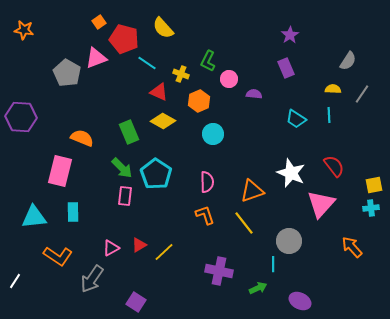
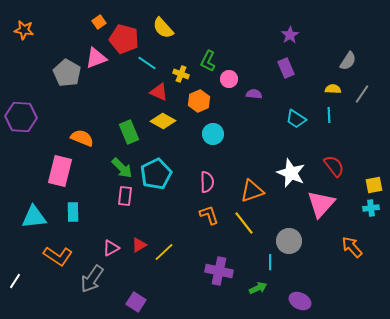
cyan pentagon at (156, 174): rotated 12 degrees clockwise
orange L-shape at (205, 215): moved 4 px right
cyan line at (273, 264): moved 3 px left, 2 px up
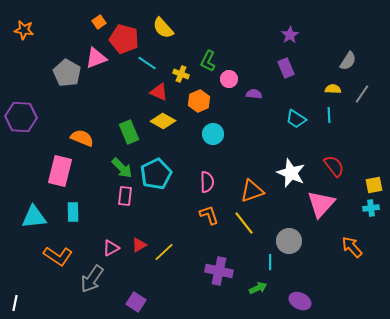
white line at (15, 281): moved 22 px down; rotated 21 degrees counterclockwise
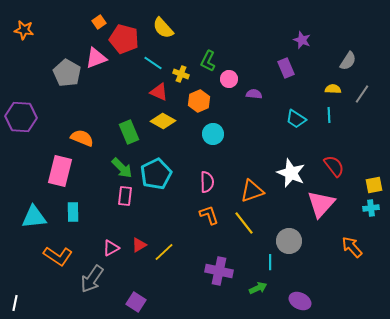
purple star at (290, 35): moved 12 px right, 5 px down; rotated 18 degrees counterclockwise
cyan line at (147, 63): moved 6 px right
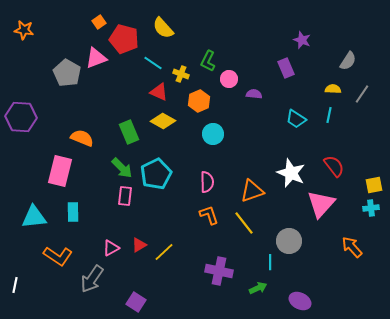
cyan line at (329, 115): rotated 14 degrees clockwise
white line at (15, 303): moved 18 px up
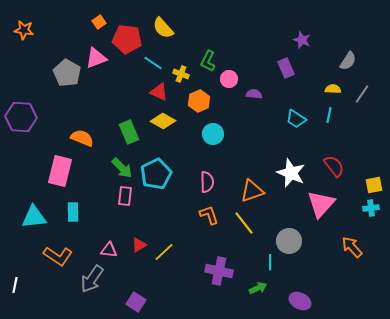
red pentagon at (124, 39): moved 3 px right; rotated 8 degrees counterclockwise
pink triangle at (111, 248): moved 2 px left, 2 px down; rotated 36 degrees clockwise
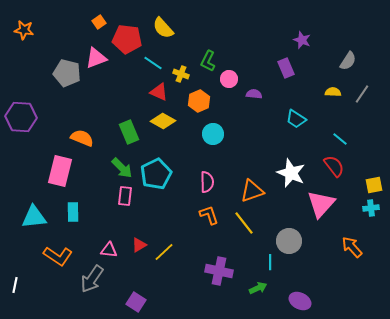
gray pentagon at (67, 73): rotated 16 degrees counterclockwise
yellow semicircle at (333, 89): moved 3 px down
cyan line at (329, 115): moved 11 px right, 24 px down; rotated 63 degrees counterclockwise
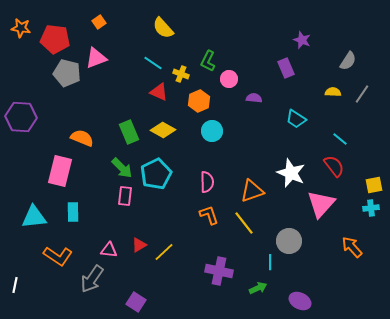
orange star at (24, 30): moved 3 px left, 2 px up
red pentagon at (127, 39): moved 72 px left
purple semicircle at (254, 94): moved 4 px down
yellow diamond at (163, 121): moved 9 px down
cyan circle at (213, 134): moved 1 px left, 3 px up
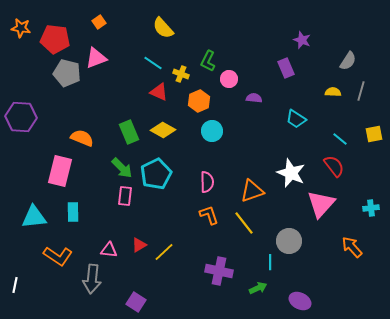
gray line at (362, 94): moved 1 px left, 3 px up; rotated 18 degrees counterclockwise
yellow square at (374, 185): moved 51 px up
gray arrow at (92, 279): rotated 28 degrees counterclockwise
